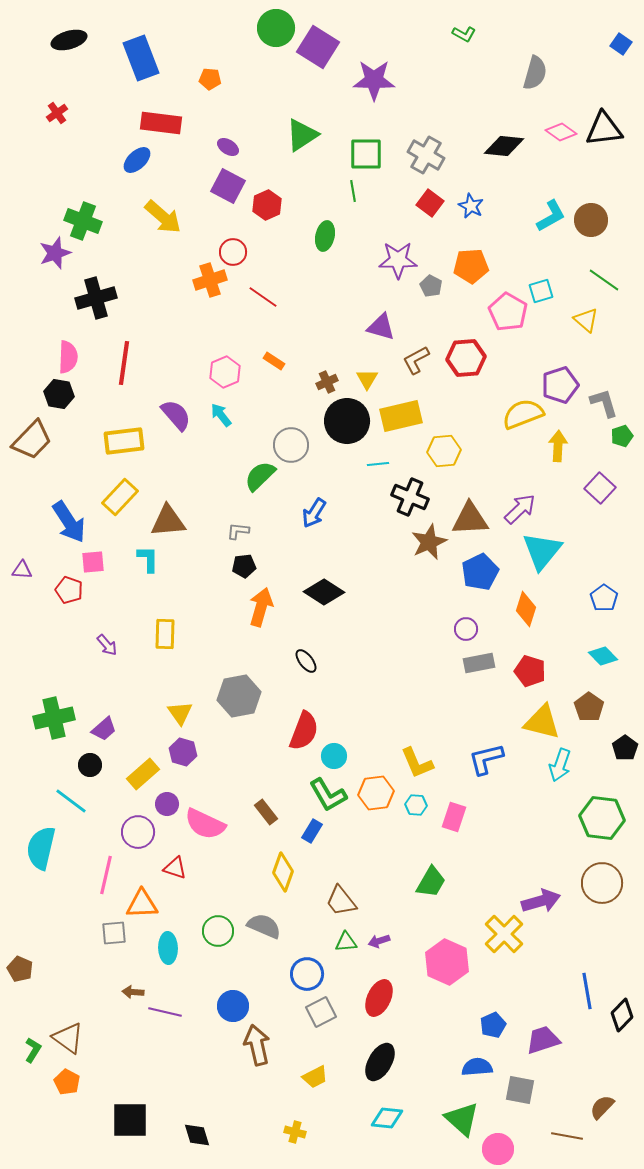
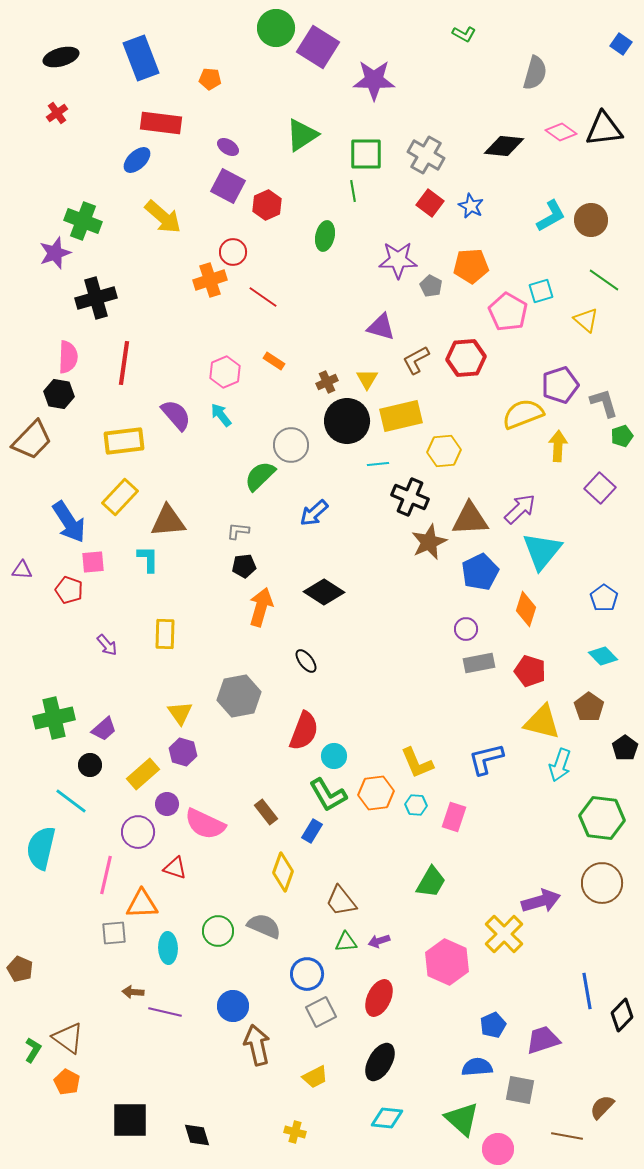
black ellipse at (69, 40): moved 8 px left, 17 px down
blue arrow at (314, 513): rotated 16 degrees clockwise
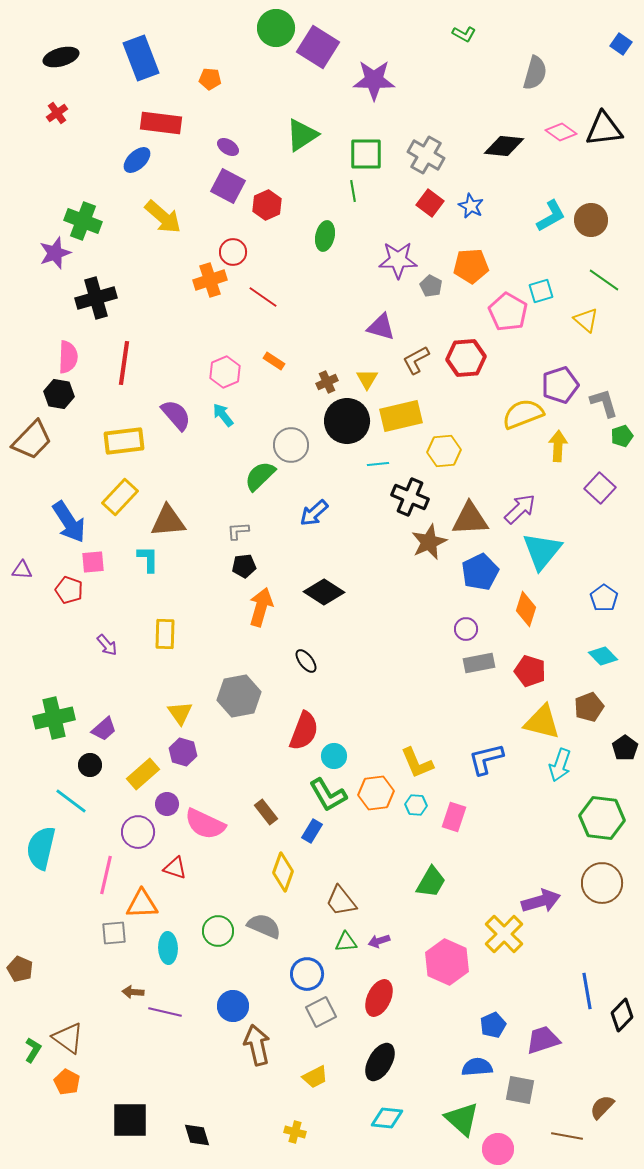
cyan arrow at (221, 415): moved 2 px right
gray L-shape at (238, 531): rotated 10 degrees counterclockwise
brown pentagon at (589, 707): rotated 16 degrees clockwise
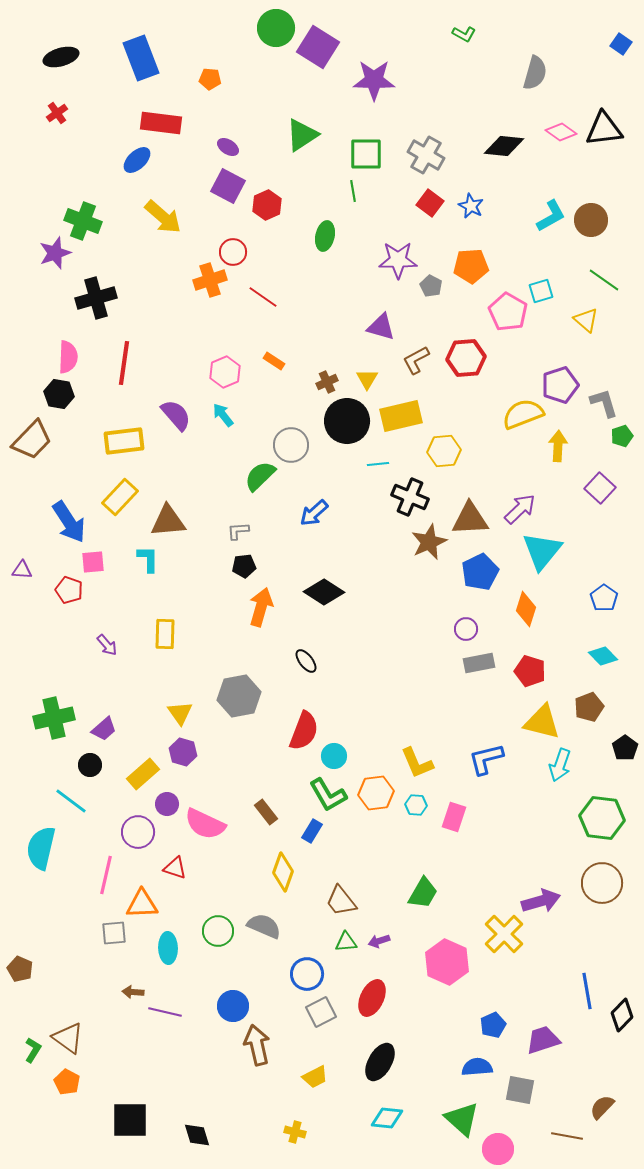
green trapezoid at (431, 882): moved 8 px left, 11 px down
red ellipse at (379, 998): moved 7 px left
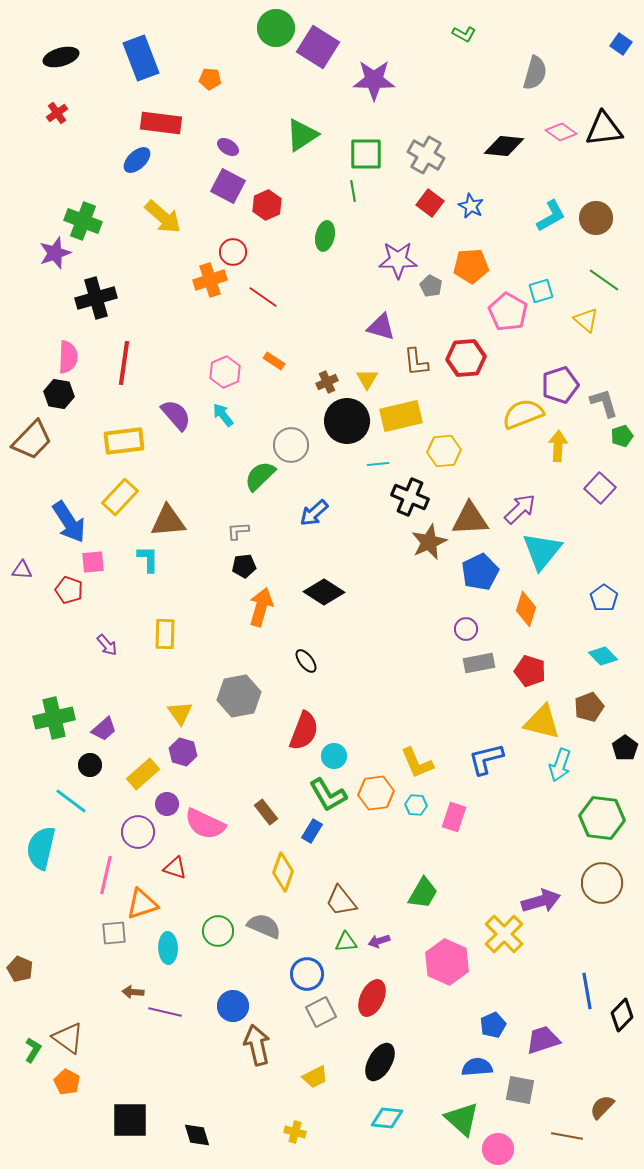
brown circle at (591, 220): moved 5 px right, 2 px up
brown L-shape at (416, 360): moved 2 px down; rotated 68 degrees counterclockwise
orange triangle at (142, 904): rotated 16 degrees counterclockwise
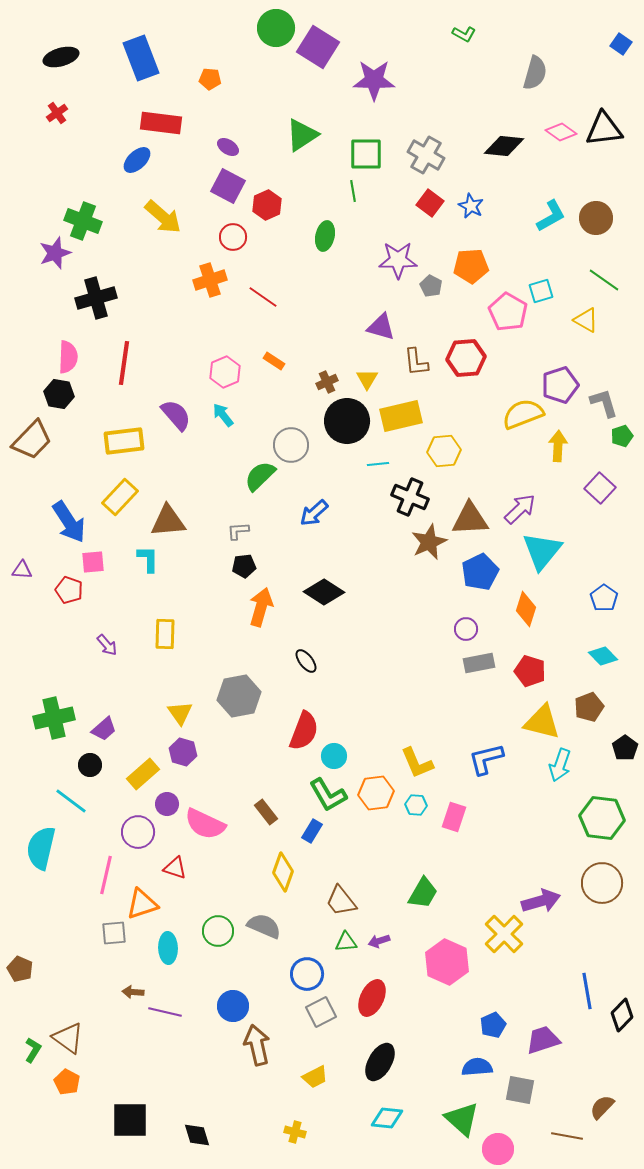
red circle at (233, 252): moved 15 px up
yellow triangle at (586, 320): rotated 12 degrees counterclockwise
